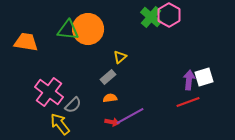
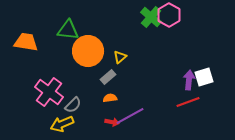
orange circle: moved 22 px down
yellow arrow: moved 2 px right; rotated 75 degrees counterclockwise
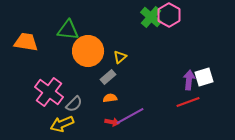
gray semicircle: moved 1 px right, 1 px up
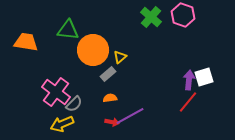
pink hexagon: moved 14 px right; rotated 10 degrees counterclockwise
orange circle: moved 5 px right, 1 px up
gray rectangle: moved 3 px up
pink cross: moved 7 px right
red line: rotated 30 degrees counterclockwise
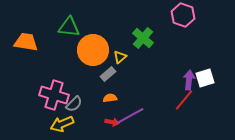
green cross: moved 8 px left, 21 px down
green triangle: moved 1 px right, 3 px up
white square: moved 1 px right, 1 px down
pink cross: moved 2 px left, 3 px down; rotated 20 degrees counterclockwise
red line: moved 4 px left, 2 px up
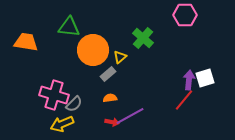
pink hexagon: moved 2 px right; rotated 20 degrees counterclockwise
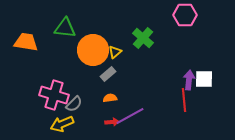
green triangle: moved 4 px left, 1 px down
yellow triangle: moved 5 px left, 5 px up
white square: moved 1 px left, 1 px down; rotated 18 degrees clockwise
red line: rotated 45 degrees counterclockwise
red arrow: rotated 16 degrees counterclockwise
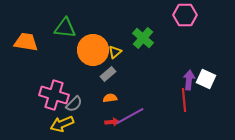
white square: moved 2 px right; rotated 24 degrees clockwise
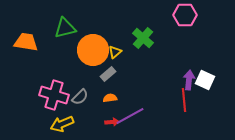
green triangle: rotated 20 degrees counterclockwise
white square: moved 1 px left, 1 px down
gray semicircle: moved 6 px right, 7 px up
